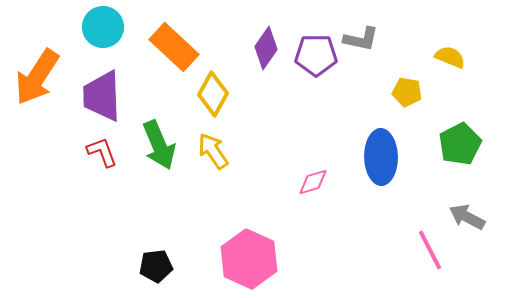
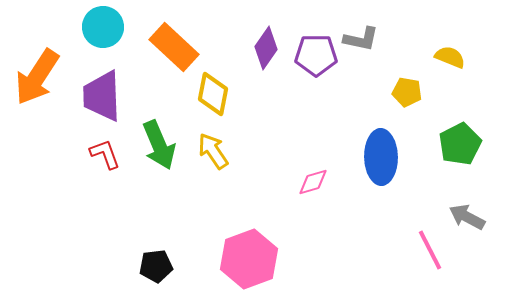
yellow diamond: rotated 18 degrees counterclockwise
red L-shape: moved 3 px right, 2 px down
pink hexagon: rotated 16 degrees clockwise
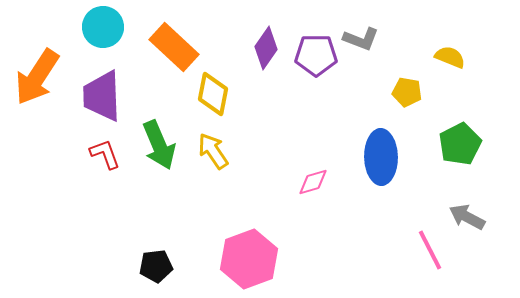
gray L-shape: rotated 9 degrees clockwise
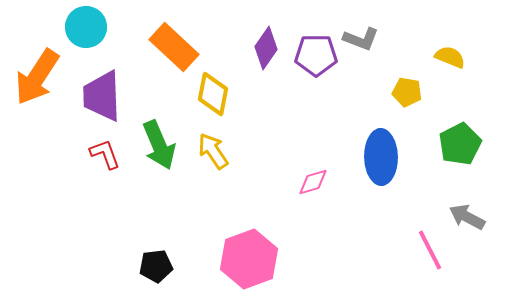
cyan circle: moved 17 px left
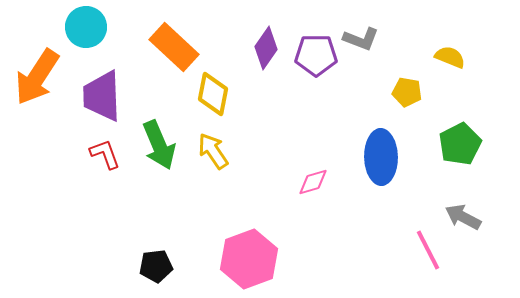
gray arrow: moved 4 px left
pink line: moved 2 px left
